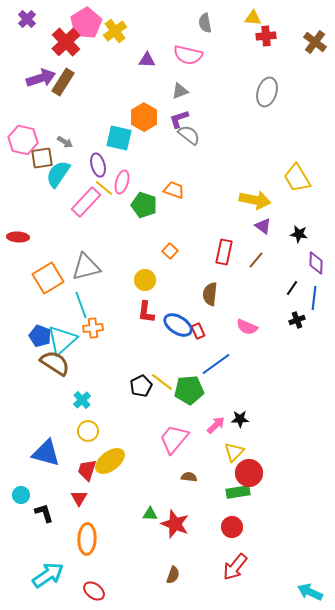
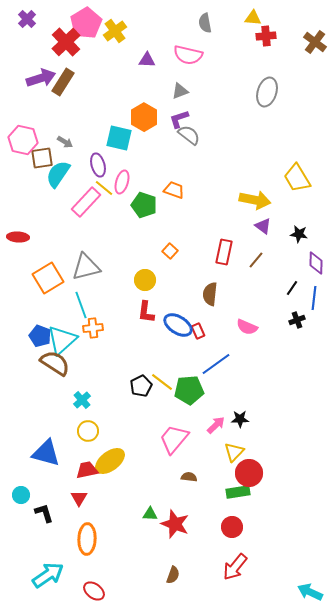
red trapezoid at (87, 470): rotated 60 degrees clockwise
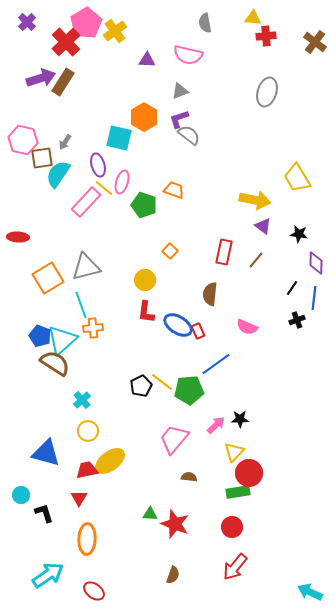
purple cross at (27, 19): moved 3 px down
gray arrow at (65, 142): rotated 91 degrees clockwise
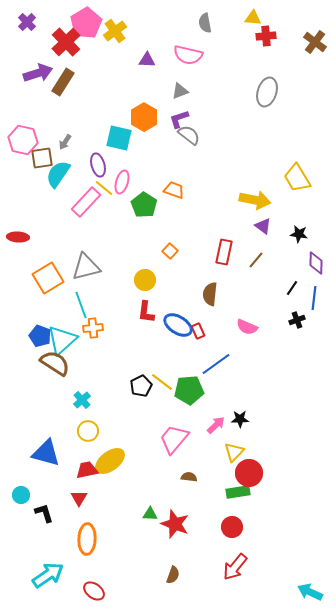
purple arrow at (41, 78): moved 3 px left, 5 px up
green pentagon at (144, 205): rotated 15 degrees clockwise
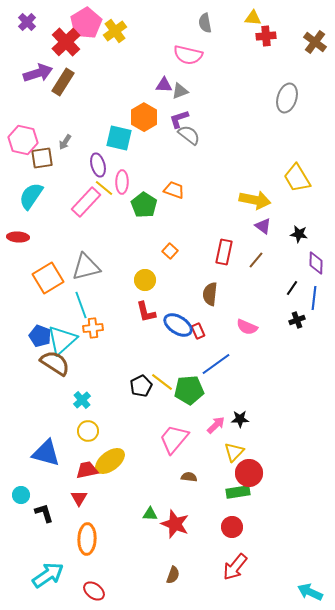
purple triangle at (147, 60): moved 17 px right, 25 px down
gray ellipse at (267, 92): moved 20 px right, 6 px down
cyan semicircle at (58, 174): moved 27 px left, 22 px down
pink ellipse at (122, 182): rotated 15 degrees counterclockwise
red L-shape at (146, 312): rotated 20 degrees counterclockwise
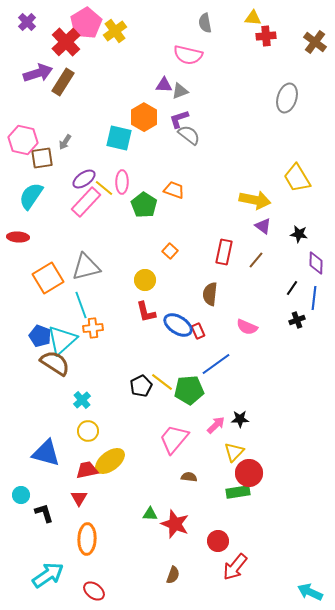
purple ellipse at (98, 165): moved 14 px left, 14 px down; rotated 70 degrees clockwise
red circle at (232, 527): moved 14 px left, 14 px down
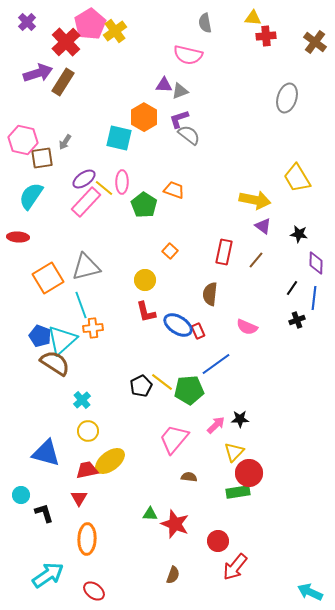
pink pentagon at (86, 23): moved 4 px right, 1 px down
